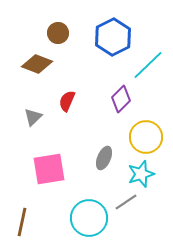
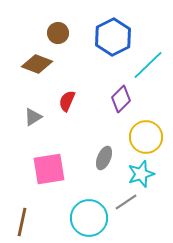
gray triangle: rotated 12 degrees clockwise
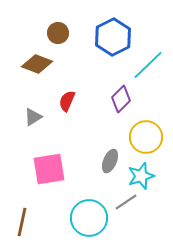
gray ellipse: moved 6 px right, 3 px down
cyan star: moved 2 px down
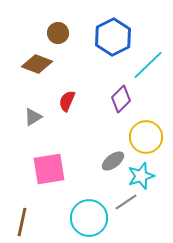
gray ellipse: moved 3 px right; rotated 30 degrees clockwise
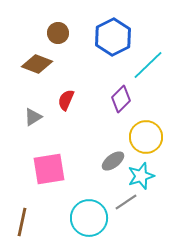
red semicircle: moved 1 px left, 1 px up
